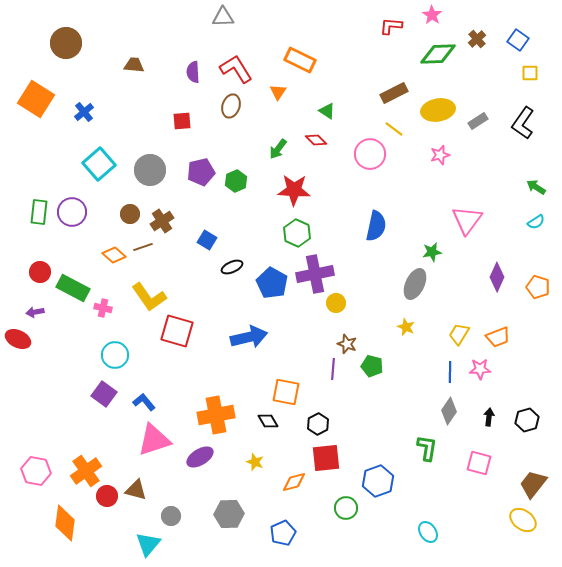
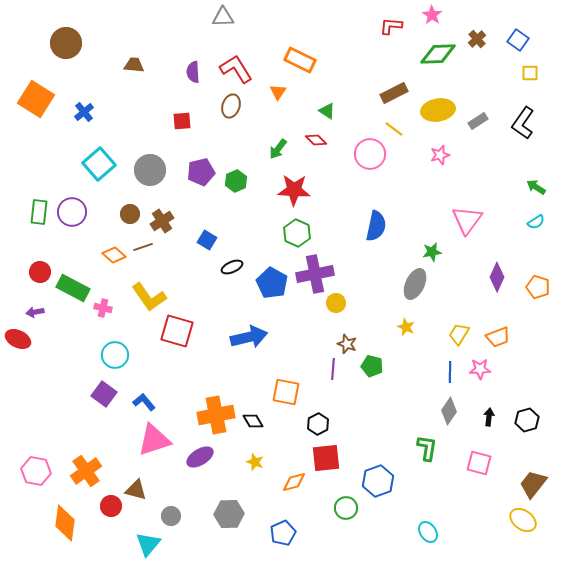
black diamond at (268, 421): moved 15 px left
red circle at (107, 496): moved 4 px right, 10 px down
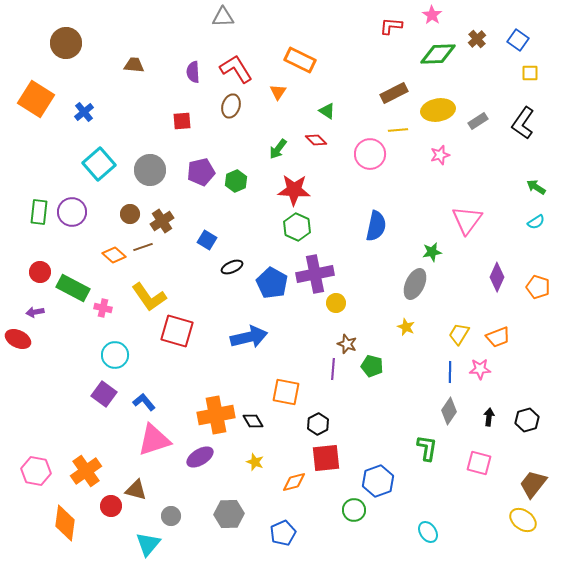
yellow line at (394, 129): moved 4 px right, 1 px down; rotated 42 degrees counterclockwise
green hexagon at (297, 233): moved 6 px up
green circle at (346, 508): moved 8 px right, 2 px down
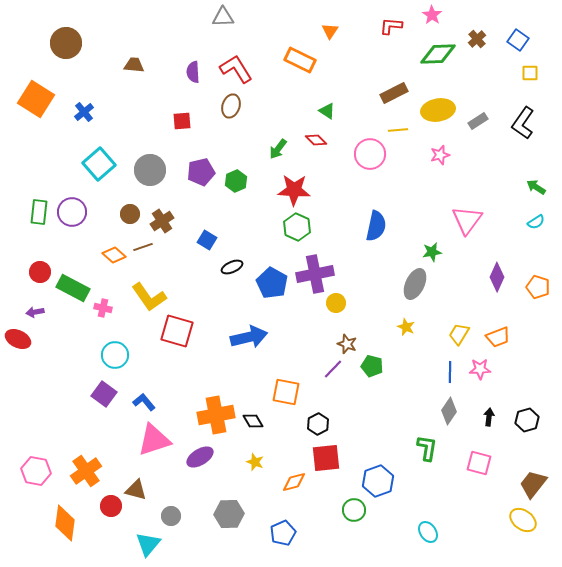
orange triangle at (278, 92): moved 52 px right, 61 px up
purple line at (333, 369): rotated 40 degrees clockwise
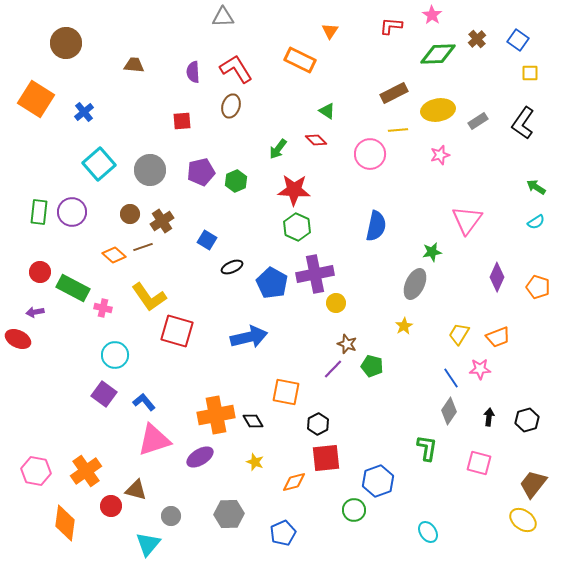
yellow star at (406, 327): moved 2 px left, 1 px up; rotated 18 degrees clockwise
blue line at (450, 372): moved 1 px right, 6 px down; rotated 35 degrees counterclockwise
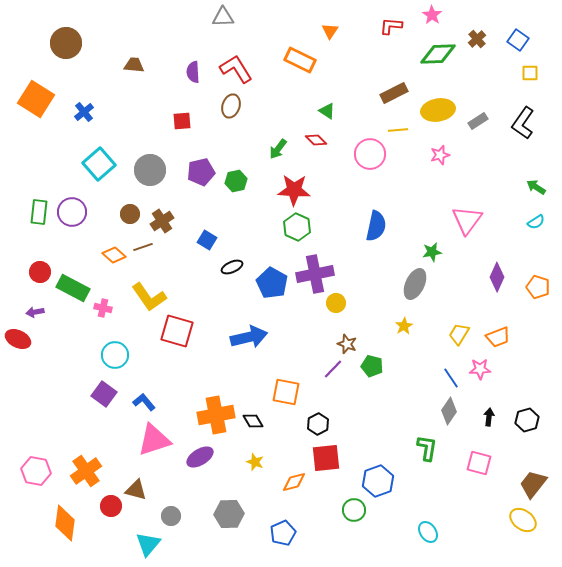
green hexagon at (236, 181): rotated 10 degrees clockwise
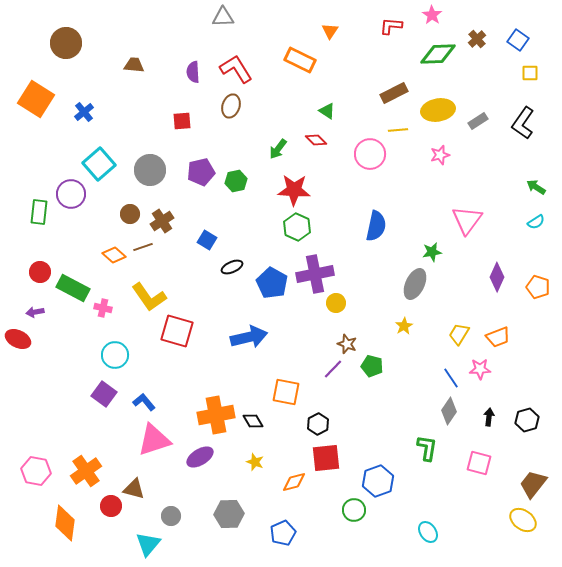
purple circle at (72, 212): moved 1 px left, 18 px up
brown triangle at (136, 490): moved 2 px left, 1 px up
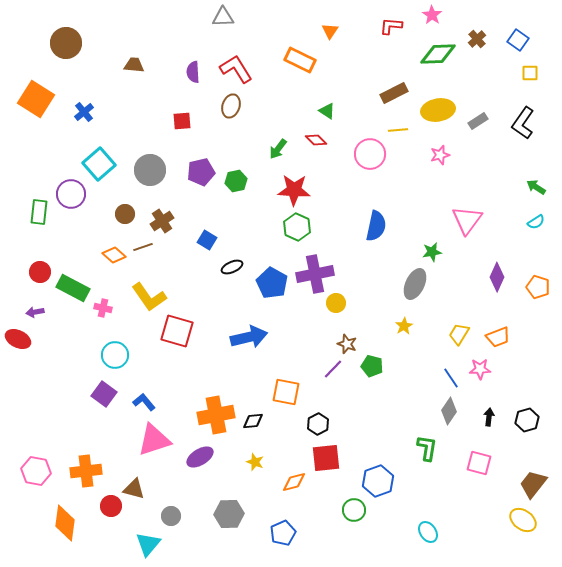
brown circle at (130, 214): moved 5 px left
black diamond at (253, 421): rotated 65 degrees counterclockwise
orange cross at (86, 471): rotated 28 degrees clockwise
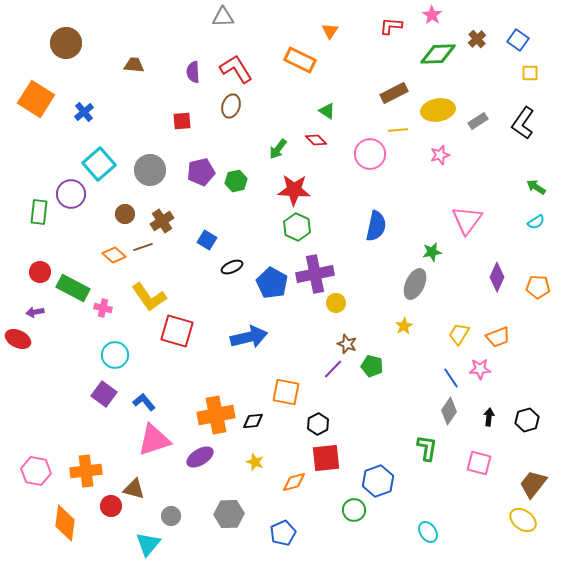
orange pentagon at (538, 287): rotated 15 degrees counterclockwise
